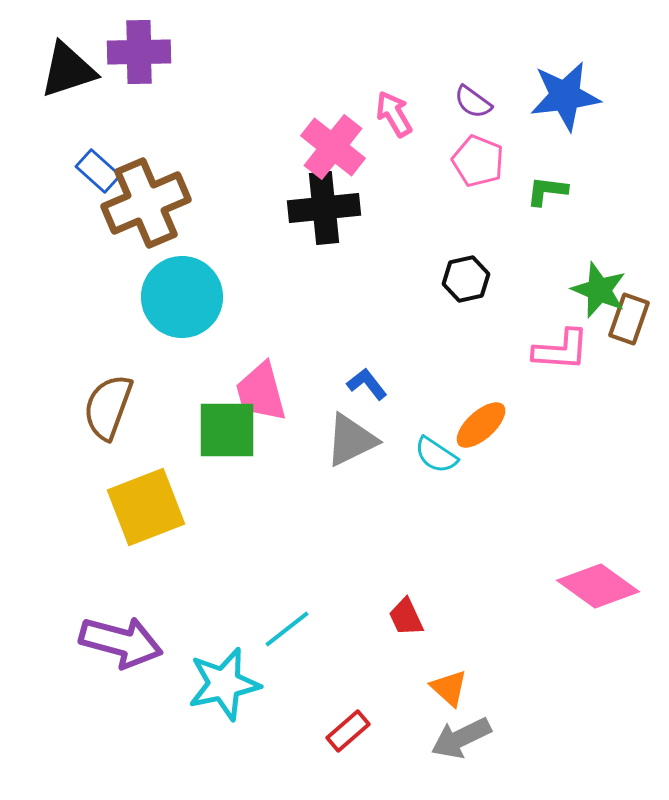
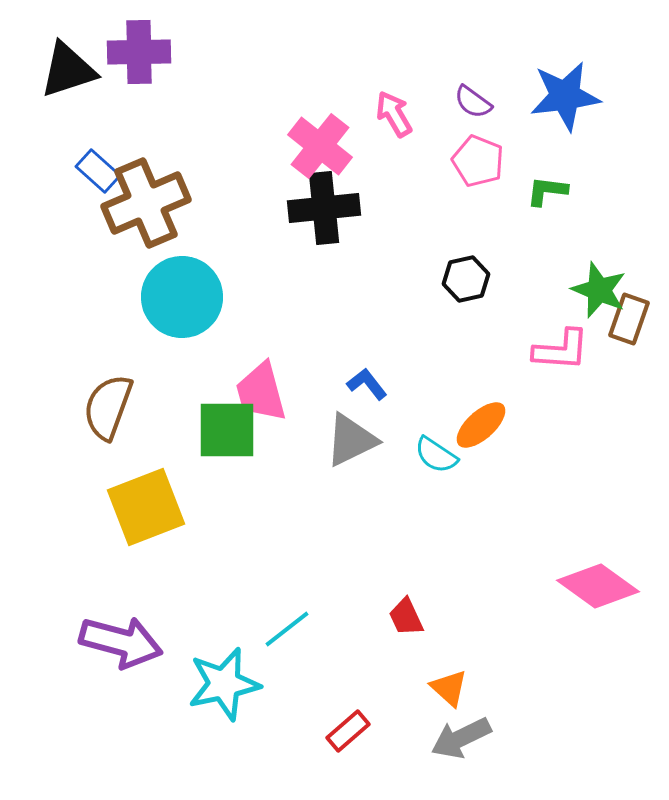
pink cross: moved 13 px left, 1 px up
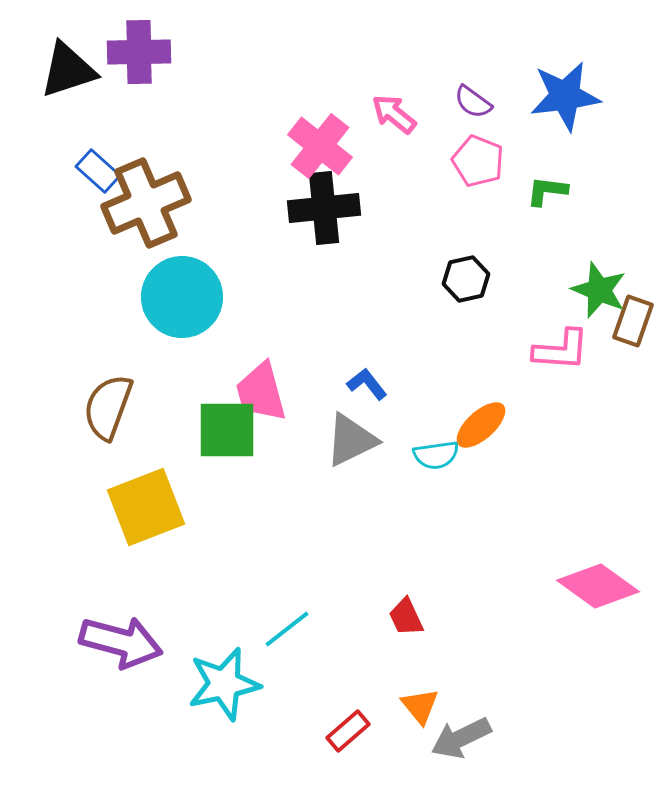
pink arrow: rotated 21 degrees counterclockwise
brown rectangle: moved 4 px right, 2 px down
cyan semicircle: rotated 42 degrees counterclockwise
orange triangle: moved 29 px left, 18 px down; rotated 9 degrees clockwise
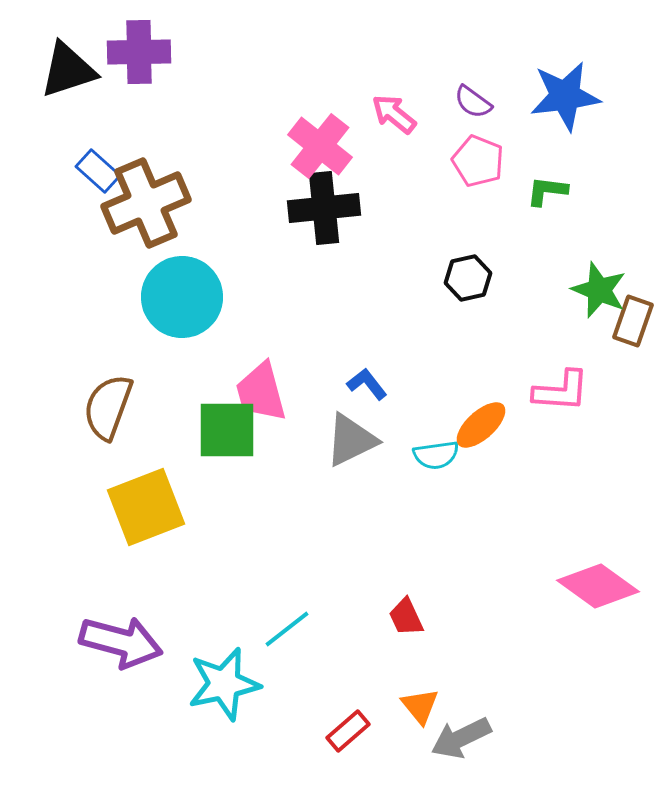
black hexagon: moved 2 px right, 1 px up
pink L-shape: moved 41 px down
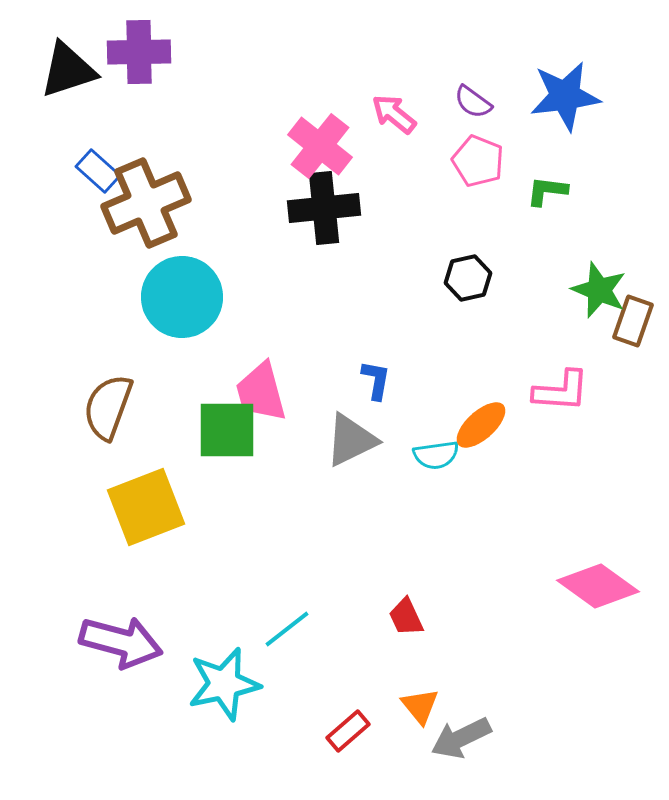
blue L-shape: moved 9 px right, 4 px up; rotated 48 degrees clockwise
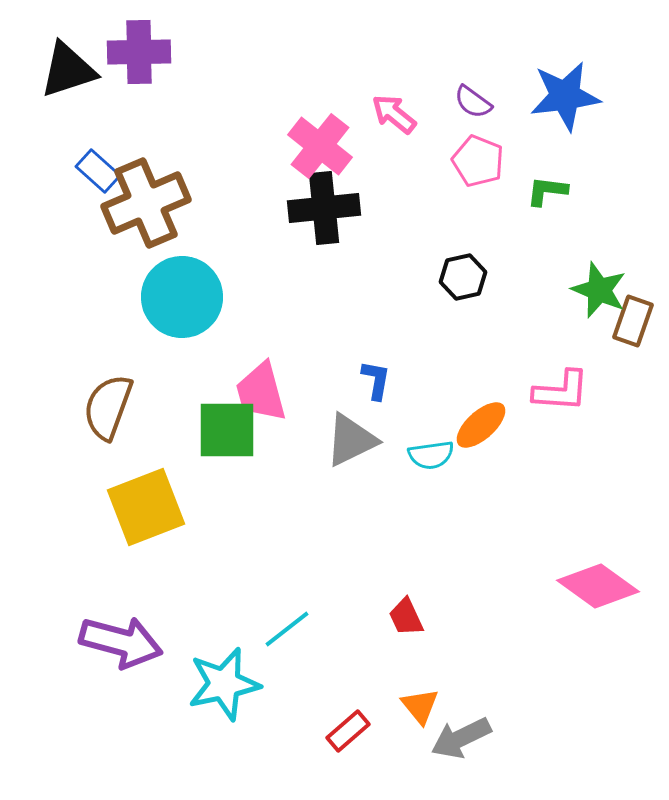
black hexagon: moved 5 px left, 1 px up
cyan semicircle: moved 5 px left
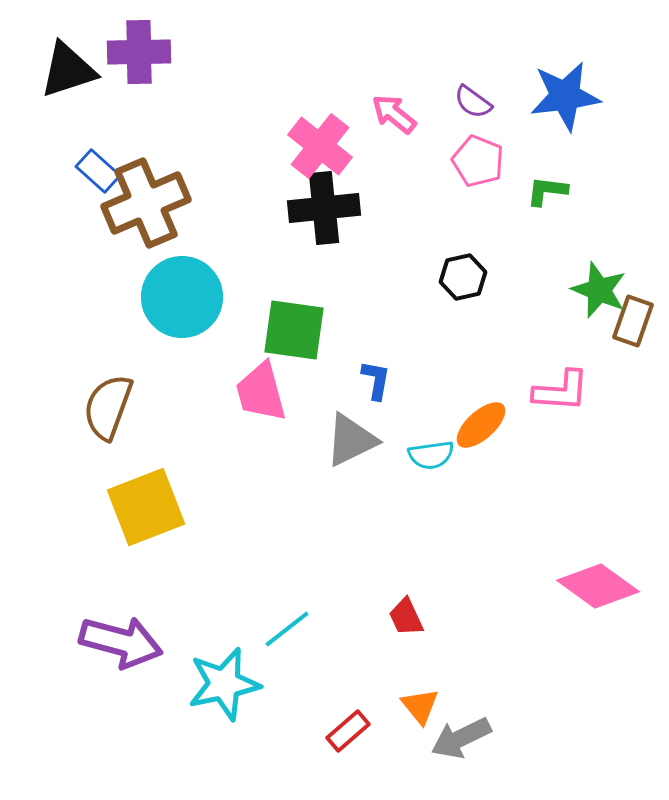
green square: moved 67 px right, 100 px up; rotated 8 degrees clockwise
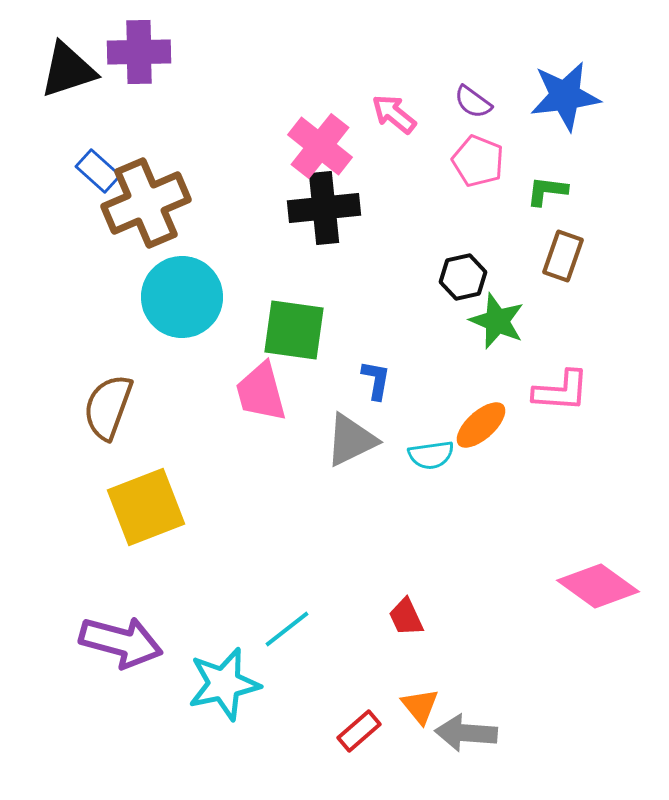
green star: moved 102 px left, 31 px down
brown rectangle: moved 70 px left, 65 px up
red rectangle: moved 11 px right
gray arrow: moved 5 px right, 5 px up; rotated 30 degrees clockwise
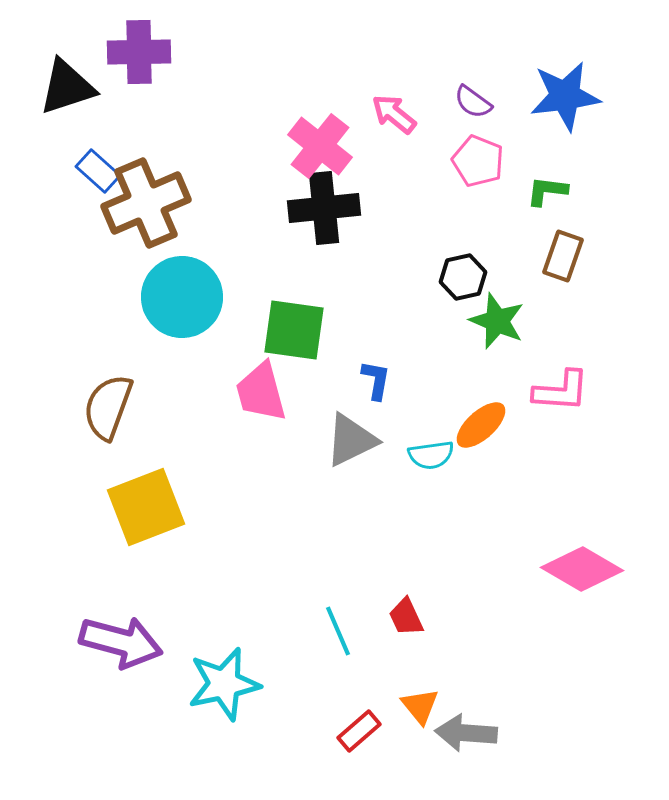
black triangle: moved 1 px left, 17 px down
pink diamond: moved 16 px left, 17 px up; rotated 6 degrees counterclockwise
cyan line: moved 51 px right, 2 px down; rotated 75 degrees counterclockwise
